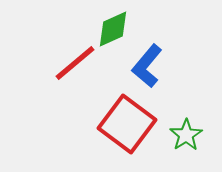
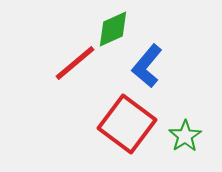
green star: moved 1 px left, 1 px down
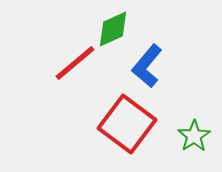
green star: moved 9 px right
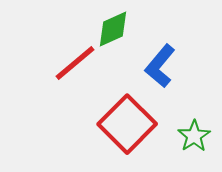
blue L-shape: moved 13 px right
red square: rotated 8 degrees clockwise
